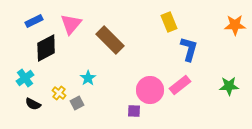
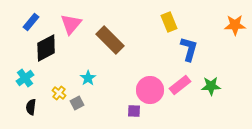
blue rectangle: moved 3 px left, 1 px down; rotated 24 degrees counterclockwise
green star: moved 18 px left
black semicircle: moved 2 px left, 3 px down; rotated 70 degrees clockwise
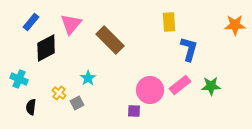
yellow rectangle: rotated 18 degrees clockwise
cyan cross: moved 6 px left, 1 px down; rotated 30 degrees counterclockwise
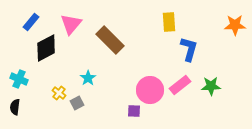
black semicircle: moved 16 px left
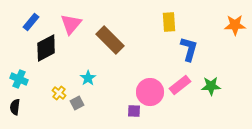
pink circle: moved 2 px down
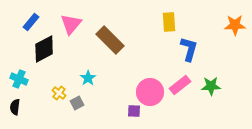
black diamond: moved 2 px left, 1 px down
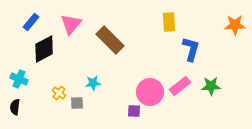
blue L-shape: moved 2 px right
cyan star: moved 5 px right, 5 px down; rotated 28 degrees clockwise
pink rectangle: moved 1 px down
gray square: rotated 24 degrees clockwise
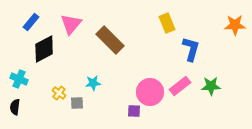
yellow rectangle: moved 2 px left, 1 px down; rotated 18 degrees counterclockwise
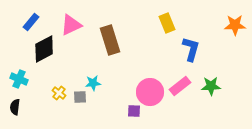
pink triangle: moved 1 px down; rotated 25 degrees clockwise
brown rectangle: rotated 28 degrees clockwise
gray square: moved 3 px right, 6 px up
